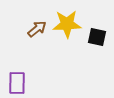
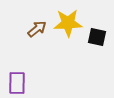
yellow star: moved 1 px right, 1 px up
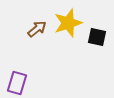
yellow star: rotated 16 degrees counterclockwise
purple rectangle: rotated 15 degrees clockwise
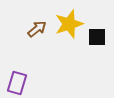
yellow star: moved 1 px right, 1 px down
black square: rotated 12 degrees counterclockwise
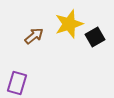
brown arrow: moved 3 px left, 7 px down
black square: moved 2 px left; rotated 30 degrees counterclockwise
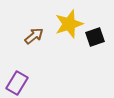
black square: rotated 12 degrees clockwise
purple rectangle: rotated 15 degrees clockwise
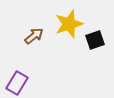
black square: moved 3 px down
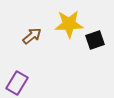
yellow star: rotated 16 degrees clockwise
brown arrow: moved 2 px left
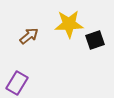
brown arrow: moved 3 px left
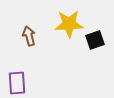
brown arrow: rotated 66 degrees counterclockwise
purple rectangle: rotated 35 degrees counterclockwise
